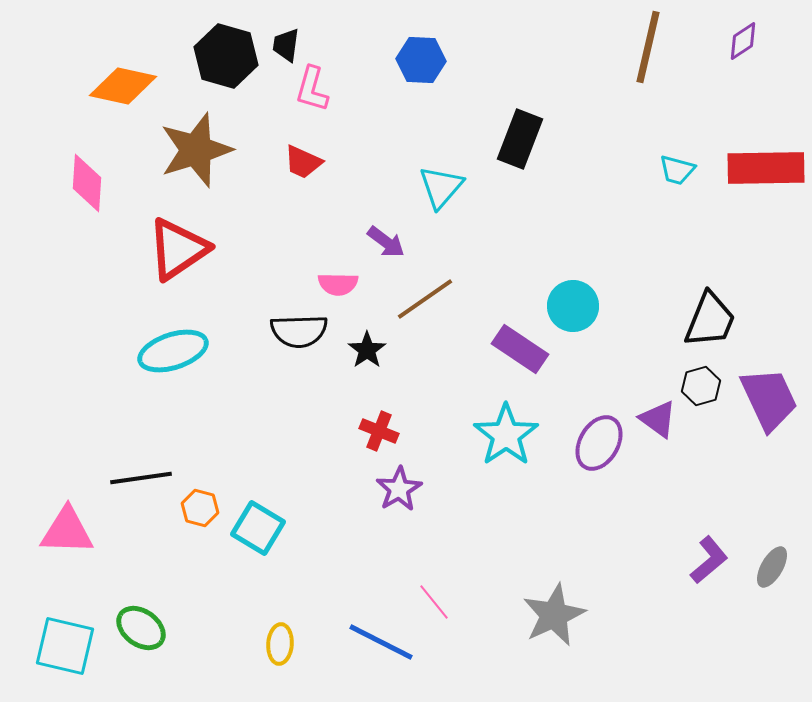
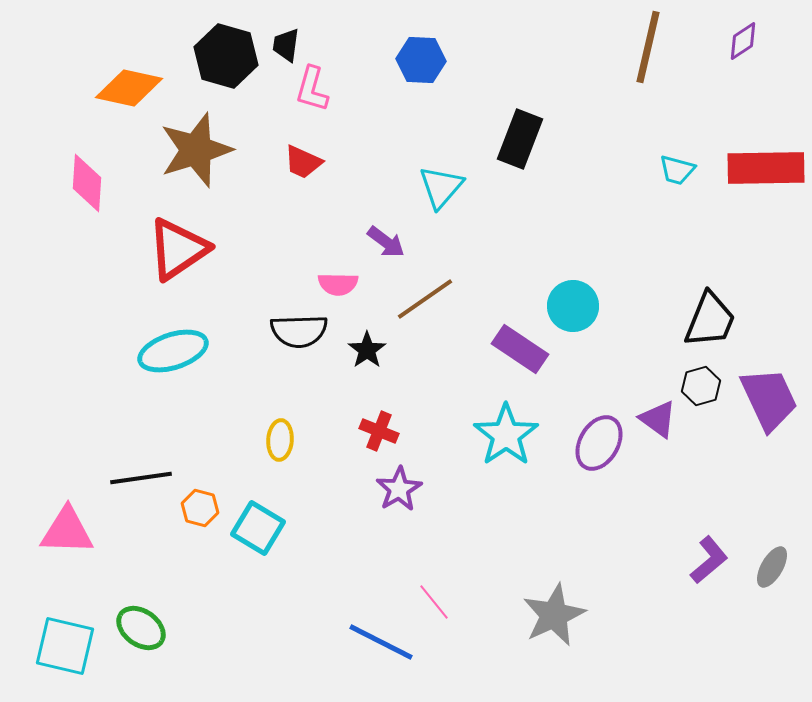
orange diamond at (123, 86): moved 6 px right, 2 px down
yellow ellipse at (280, 644): moved 204 px up
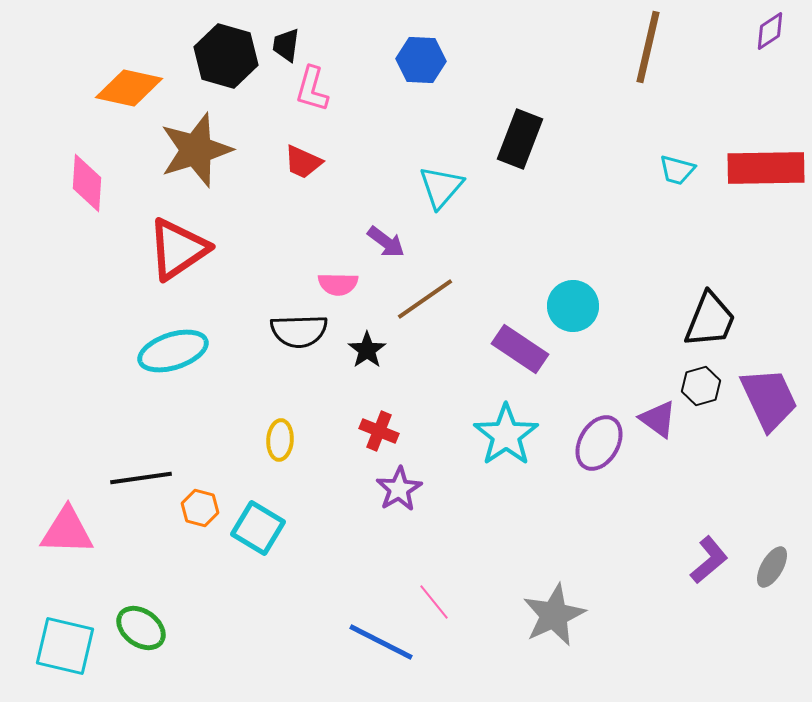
purple diamond at (743, 41): moved 27 px right, 10 px up
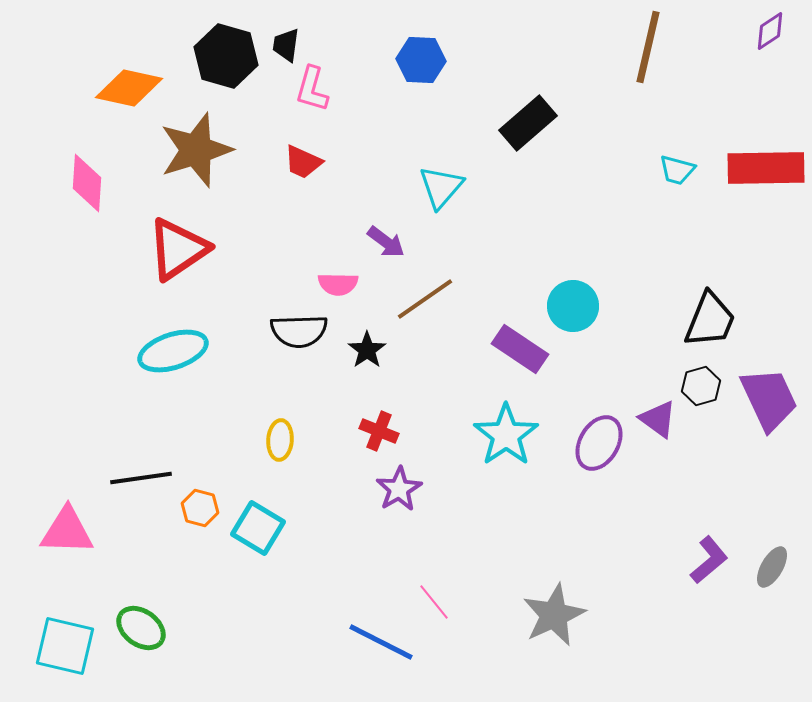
black rectangle at (520, 139): moved 8 px right, 16 px up; rotated 28 degrees clockwise
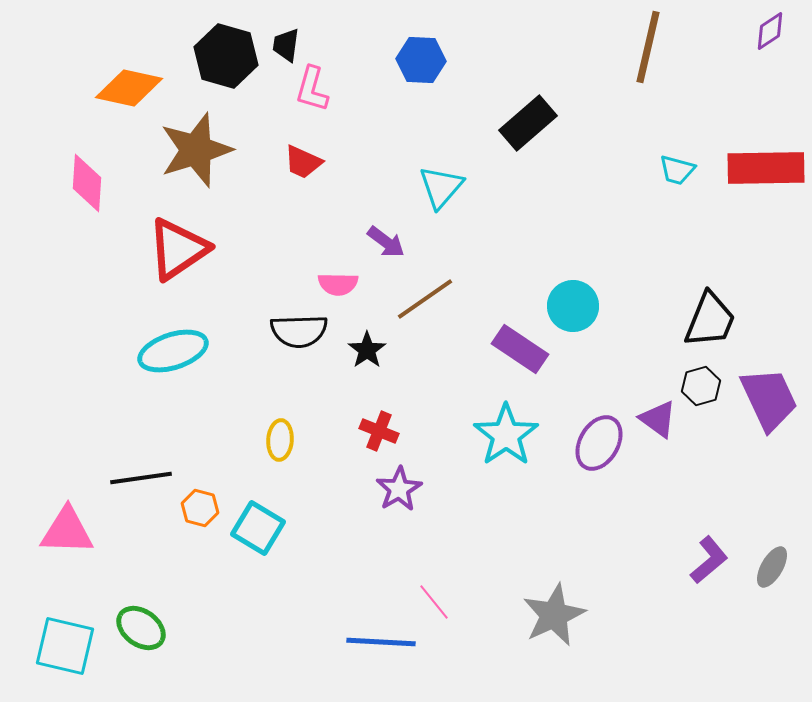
blue line at (381, 642): rotated 24 degrees counterclockwise
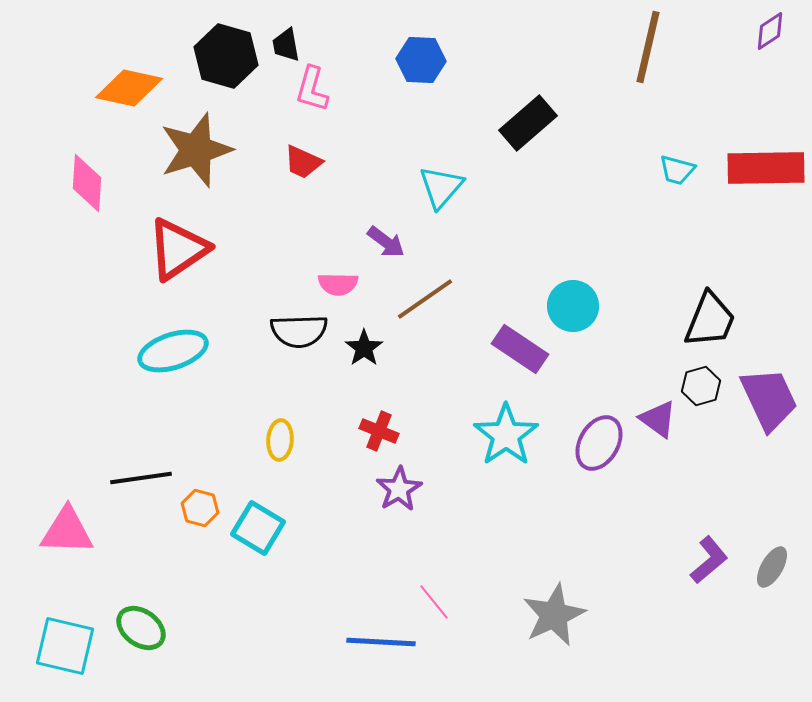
black trapezoid at (286, 45): rotated 18 degrees counterclockwise
black star at (367, 350): moved 3 px left, 2 px up
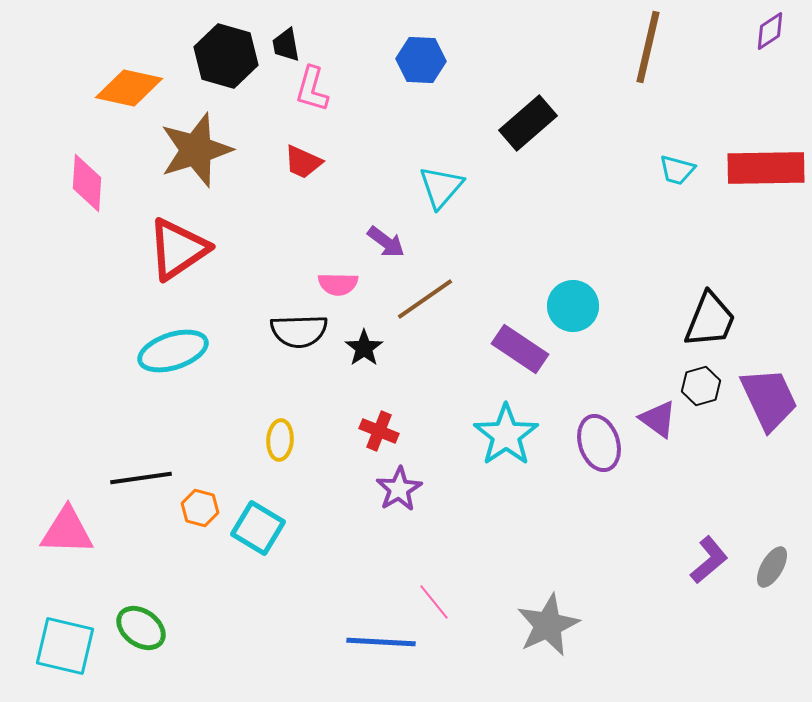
purple ellipse at (599, 443): rotated 48 degrees counterclockwise
gray star at (554, 615): moved 6 px left, 10 px down
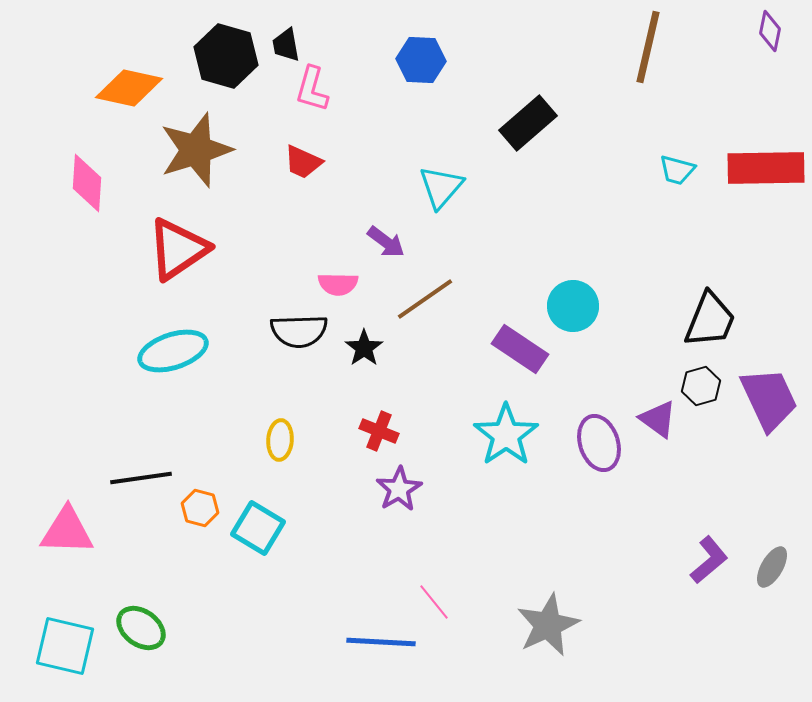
purple diamond at (770, 31): rotated 45 degrees counterclockwise
